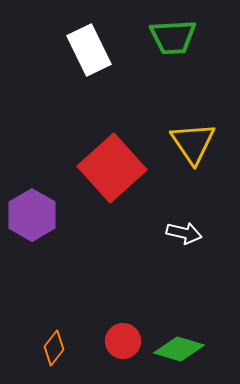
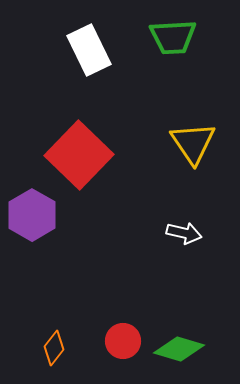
red square: moved 33 px left, 13 px up; rotated 4 degrees counterclockwise
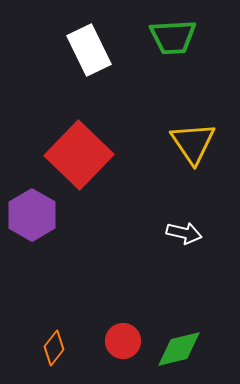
green diamond: rotated 30 degrees counterclockwise
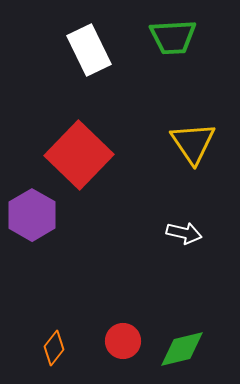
green diamond: moved 3 px right
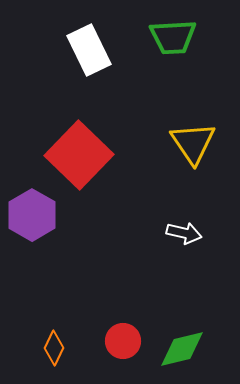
orange diamond: rotated 12 degrees counterclockwise
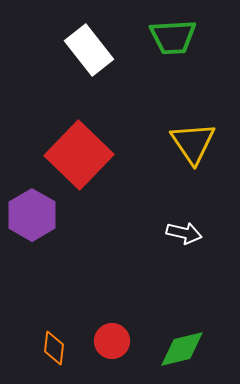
white rectangle: rotated 12 degrees counterclockwise
red circle: moved 11 px left
orange diamond: rotated 20 degrees counterclockwise
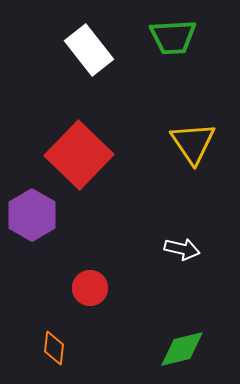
white arrow: moved 2 px left, 16 px down
red circle: moved 22 px left, 53 px up
